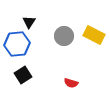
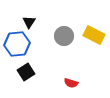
black square: moved 3 px right, 3 px up
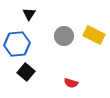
black triangle: moved 8 px up
black square: rotated 18 degrees counterclockwise
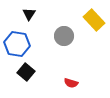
yellow rectangle: moved 15 px up; rotated 20 degrees clockwise
blue hexagon: rotated 15 degrees clockwise
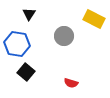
yellow rectangle: moved 1 px up; rotated 20 degrees counterclockwise
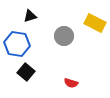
black triangle: moved 1 px right, 2 px down; rotated 40 degrees clockwise
yellow rectangle: moved 1 px right, 4 px down
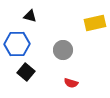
black triangle: rotated 32 degrees clockwise
yellow rectangle: rotated 40 degrees counterclockwise
gray circle: moved 1 px left, 14 px down
blue hexagon: rotated 10 degrees counterclockwise
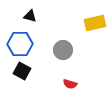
blue hexagon: moved 3 px right
black square: moved 4 px left, 1 px up; rotated 12 degrees counterclockwise
red semicircle: moved 1 px left, 1 px down
